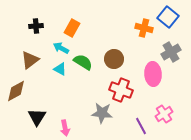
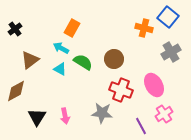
black cross: moved 21 px left, 3 px down; rotated 32 degrees counterclockwise
pink ellipse: moved 1 px right, 11 px down; rotated 25 degrees counterclockwise
pink arrow: moved 12 px up
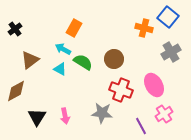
orange rectangle: moved 2 px right
cyan arrow: moved 2 px right, 1 px down
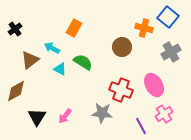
cyan arrow: moved 11 px left, 1 px up
brown circle: moved 8 px right, 12 px up
pink arrow: rotated 49 degrees clockwise
